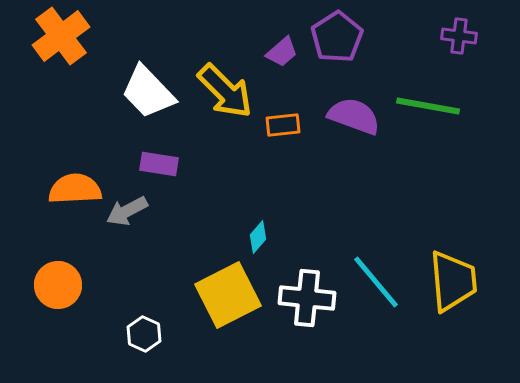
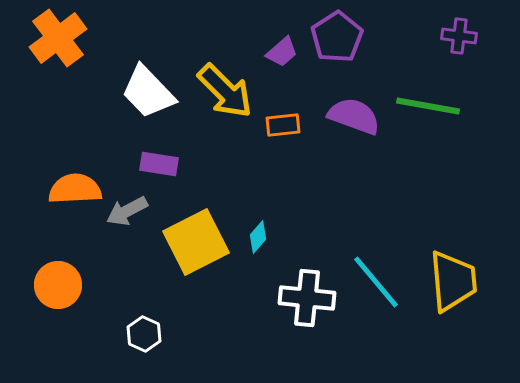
orange cross: moved 3 px left, 2 px down
yellow square: moved 32 px left, 53 px up
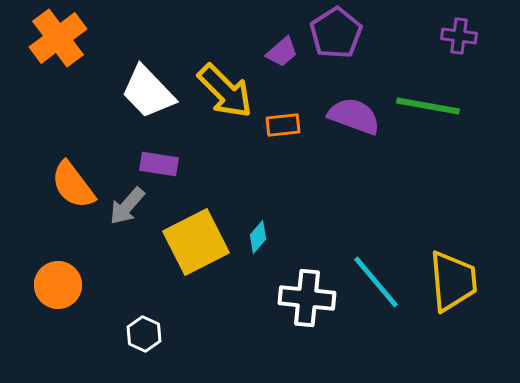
purple pentagon: moved 1 px left, 4 px up
orange semicircle: moved 2 px left, 4 px up; rotated 124 degrees counterclockwise
gray arrow: moved 5 px up; rotated 21 degrees counterclockwise
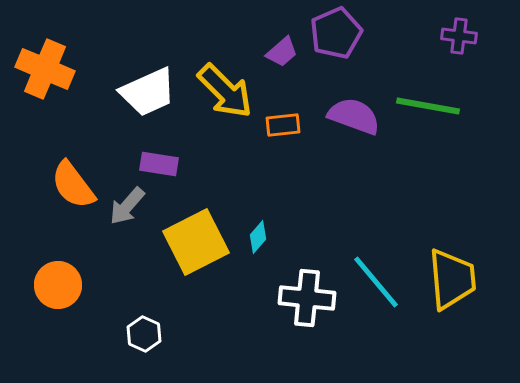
purple pentagon: rotated 9 degrees clockwise
orange cross: moved 13 px left, 31 px down; rotated 30 degrees counterclockwise
white trapezoid: rotated 70 degrees counterclockwise
yellow trapezoid: moved 1 px left, 2 px up
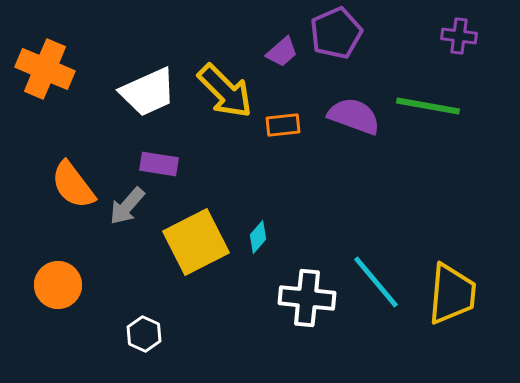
yellow trapezoid: moved 15 px down; rotated 10 degrees clockwise
